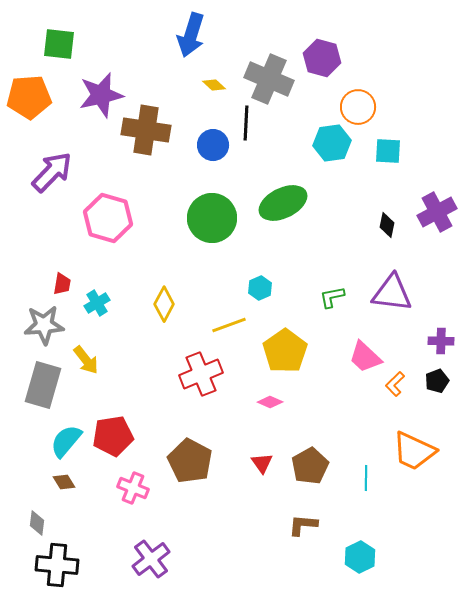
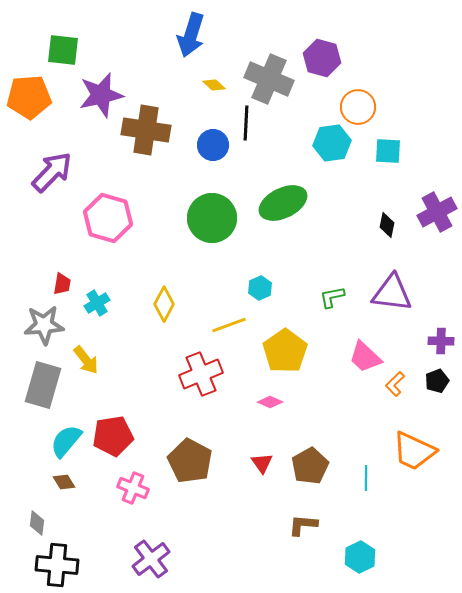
green square at (59, 44): moved 4 px right, 6 px down
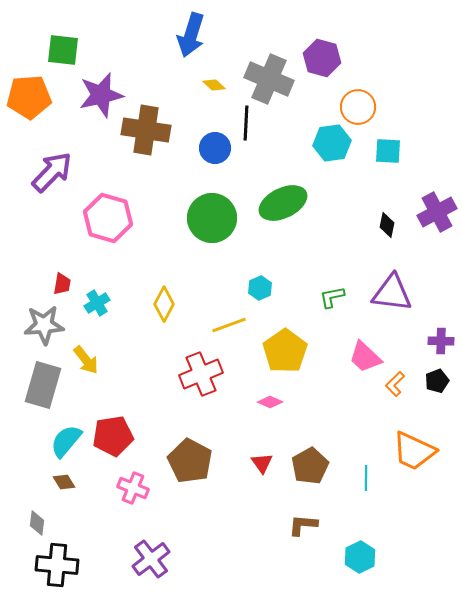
blue circle at (213, 145): moved 2 px right, 3 px down
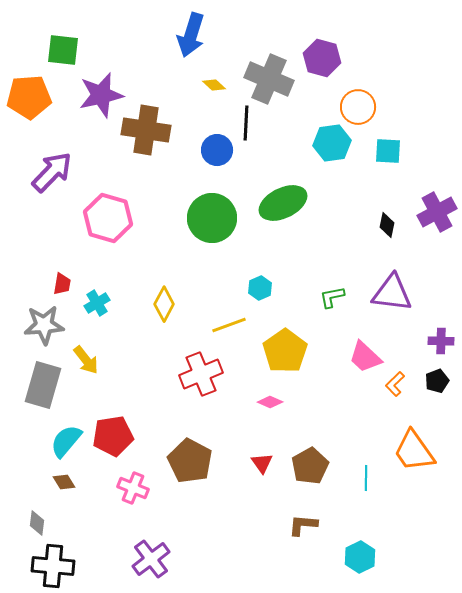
blue circle at (215, 148): moved 2 px right, 2 px down
orange trapezoid at (414, 451): rotated 30 degrees clockwise
black cross at (57, 565): moved 4 px left, 1 px down
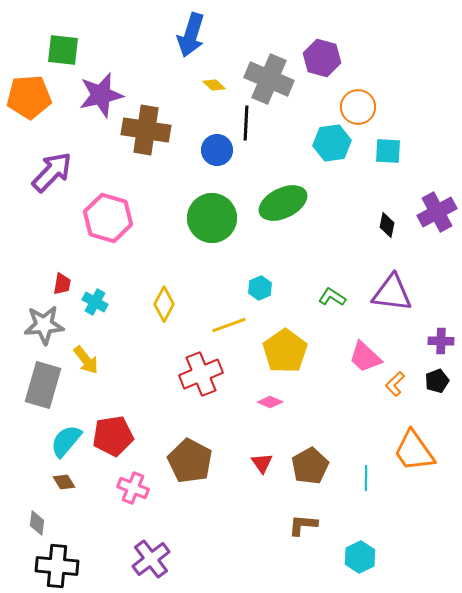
green L-shape at (332, 297): rotated 44 degrees clockwise
cyan cross at (97, 303): moved 2 px left, 1 px up; rotated 30 degrees counterclockwise
black cross at (53, 566): moved 4 px right
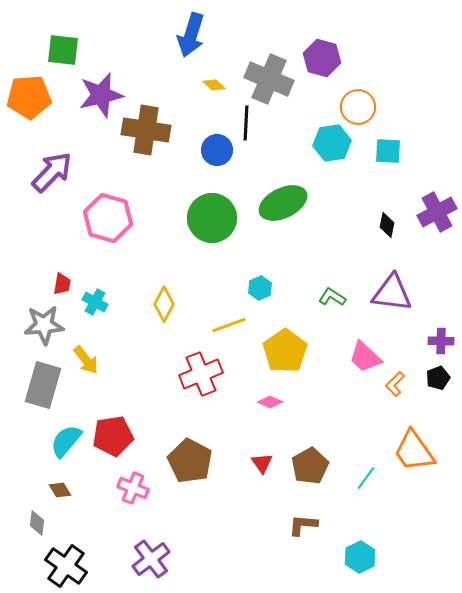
black pentagon at (437, 381): moved 1 px right, 3 px up
cyan line at (366, 478): rotated 35 degrees clockwise
brown diamond at (64, 482): moved 4 px left, 8 px down
black cross at (57, 566): moved 9 px right; rotated 30 degrees clockwise
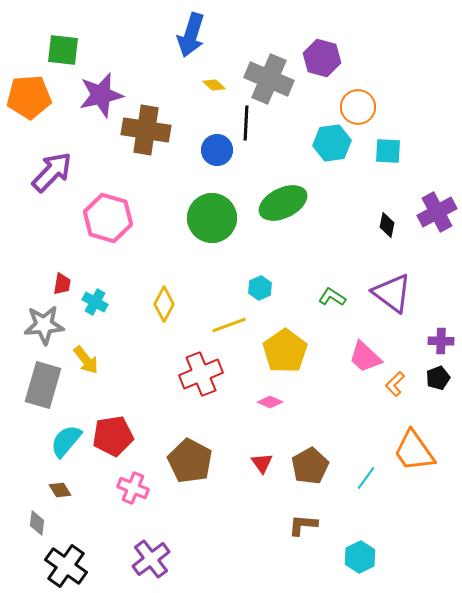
purple triangle at (392, 293): rotated 30 degrees clockwise
